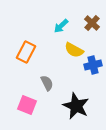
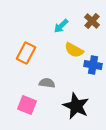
brown cross: moved 2 px up
orange rectangle: moved 1 px down
blue cross: rotated 24 degrees clockwise
gray semicircle: rotated 56 degrees counterclockwise
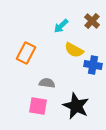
pink square: moved 11 px right, 1 px down; rotated 12 degrees counterclockwise
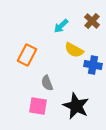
orange rectangle: moved 1 px right, 2 px down
gray semicircle: rotated 119 degrees counterclockwise
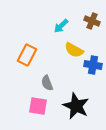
brown cross: rotated 21 degrees counterclockwise
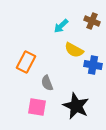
orange rectangle: moved 1 px left, 7 px down
pink square: moved 1 px left, 1 px down
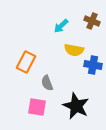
yellow semicircle: rotated 18 degrees counterclockwise
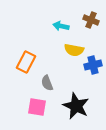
brown cross: moved 1 px left, 1 px up
cyan arrow: rotated 56 degrees clockwise
blue cross: rotated 24 degrees counterclockwise
